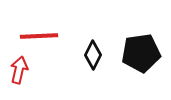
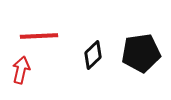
black diamond: rotated 20 degrees clockwise
red arrow: moved 2 px right
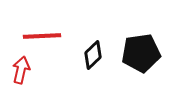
red line: moved 3 px right
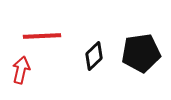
black diamond: moved 1 px right, 1 px down
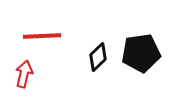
black diamond: moved 4 px right, 1 px down
red arrow: moved 3 px right, 4 px down
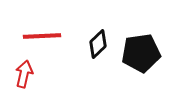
black diamond: moved 13 px up
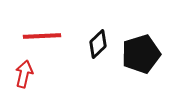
black pentagon: moved 1 px down; rotated 9 degrees counterclockwise
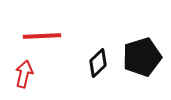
black diamond: moved 19 px down
black pentagon: moved 1 px right, 3 px down
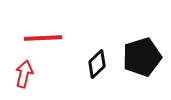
red line: moved 1 px right, 2 px down
black diamond: moved 1 px left, 1 px down
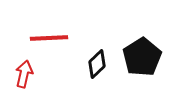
red line: moved 6 px right
black pentagon: rotated 15 degrees counterclockwise
